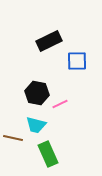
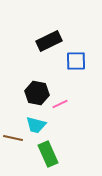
blue square: moved 1 px left
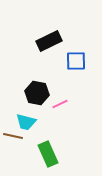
cyan trapezoid: moved 10 px left, 3 px up
brown line: moved 2 px up
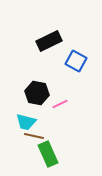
blue square: rotated 30 degrees clockwise
brown line: moved 21 px right
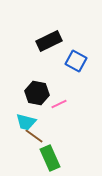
pink line: moved 1 px left
brown line: rotated 24 degrees clockwise
green rectangle: moved 2 px right, 4 px down
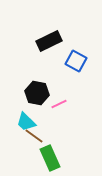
cyan trapezoid: rotated 30 degrees clockwise
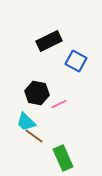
green rectangle: moved 13 px right
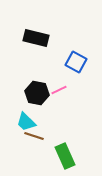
black rectangle: moved 13 px left, 3 px up; rotated 40 degrees clockwise
blue square: moved 1 px down
pink line: moved 14 px up
brown line: rotated 18 degrees counterclockwise
green rectangle: moved 2 px right, 2 px up
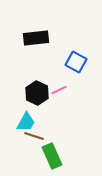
black rectangle: rotated 20 degrees counterclockwise
black hexagon: rotated 15 degrees clockwise
cyan trapezoid: rotated 105 degrees counterclockwise
green rectangle: moved 13 px left
